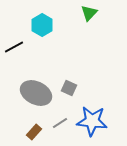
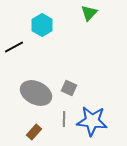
gray line: moved 4 px right, 4 px up; rotated 56 degrees counterclockwise
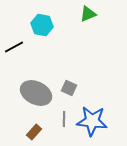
green triangle: moved 1 px left, 1 px down; rotated 24 degrees clockwise
cyan hexagon: rotated 20 degrees counterclockwise
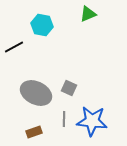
brown rectangle: rotated 28 degrees clockwise
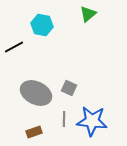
green triangle: rotated 18 degrees counterclockwise
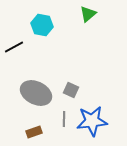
gray square: moved 2 px right, 2 px down
blue star: rotated 12 degrees counterclockwise
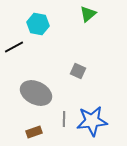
cyan hexagon: moved 4 px left, 1 px up
gray square: moved 7 px right, 19 px up
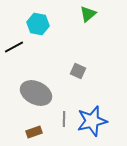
blue star: rotated 8 degrees counterclockwise
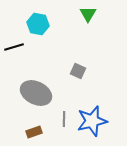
green triangle: rotated 18 degrees counterclockwise
black line: rotated 12 degrees clockwise
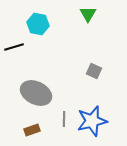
gray square: moved 16 px right
brown rectangle: moved 2 px left, 2 px up
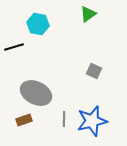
green triangle: rotated 24 degrees clockwise
brown rectangle: moved 8 px left, 10 px up
